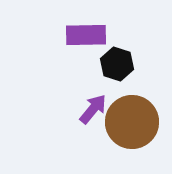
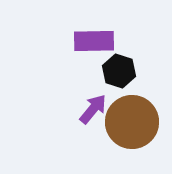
purple rectangle: moved 8 px right, 6 px down
black hexagon: moved 2 px right, 7 px down
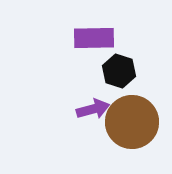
purple rectangle: moved 3 px up
purple arrow: rotated 36 degrees clockwise
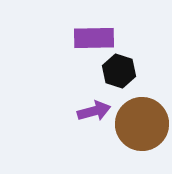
purple arrow: moved 1 px right, 2 px down
brown circle: moved 10 px right, 2 px down
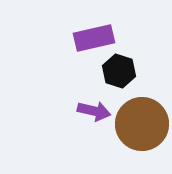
purple rectangle: rotated 12 degrees counterclockwise
purple arrow: rotated 28 degrees clockwise
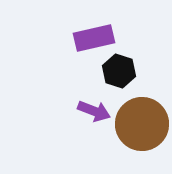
purple arrow: rotated 8 degrees clockwise
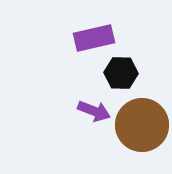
black hexagon: moved 2 px right, 2 px down; rotated 16 degrees counterclockwise
brown circle: moved 1 px down
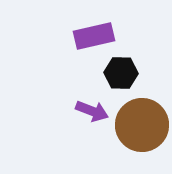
purple rectangle: moved 2 px up
purple arrow: moved 2 px left
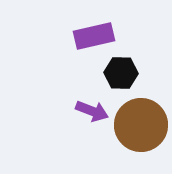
brown circle: moved 1 px left
